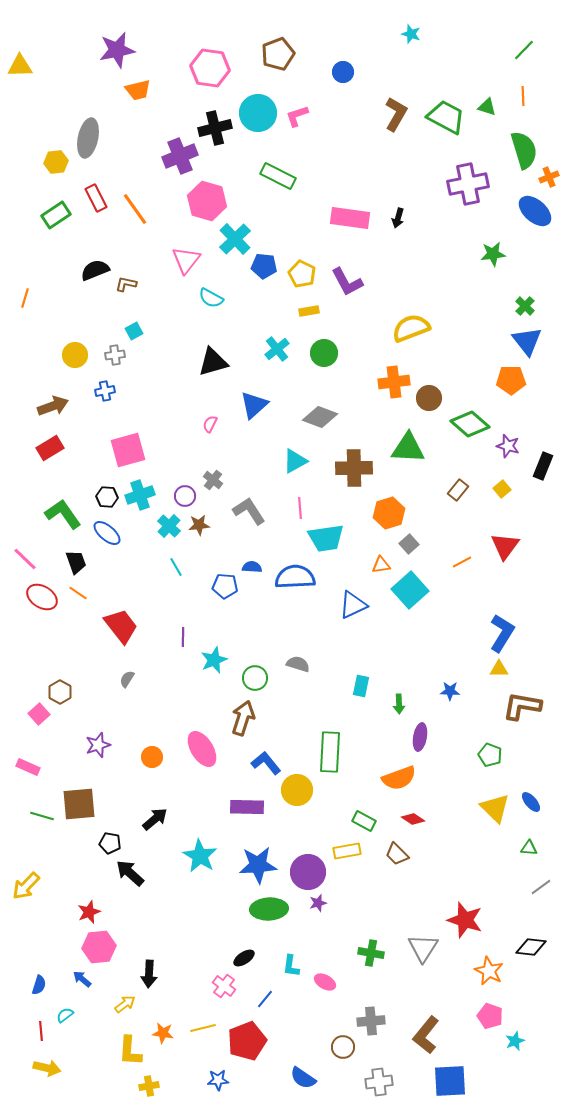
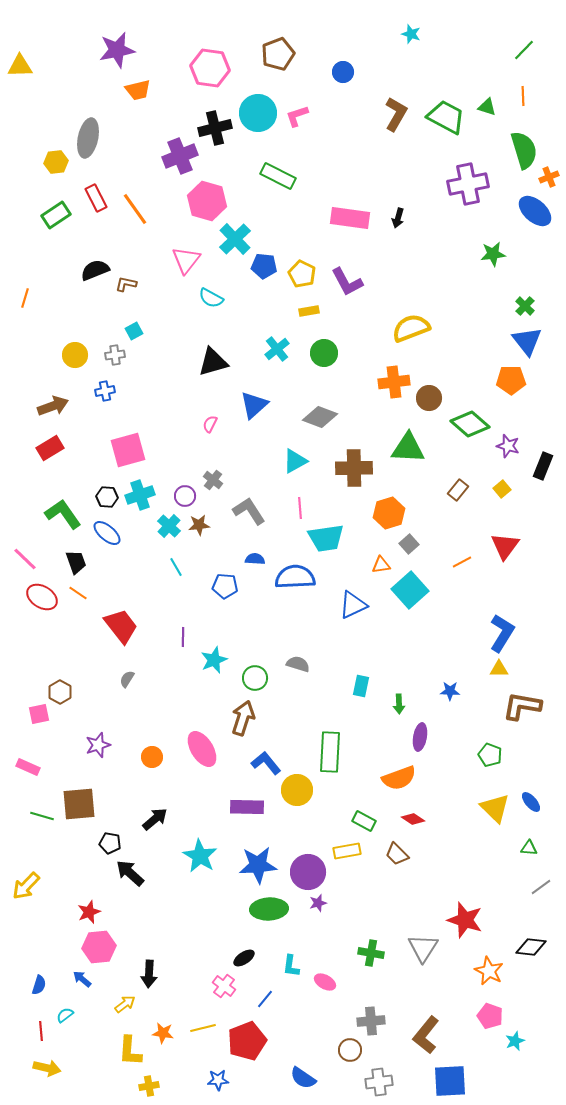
blue semicircle at (252, 567): moved 3 px right, 8 px up
pink square at (39, 714): rotated 30 degrees clockwise
brown circle at (343, 1047): moved 7 px right, 3 px down
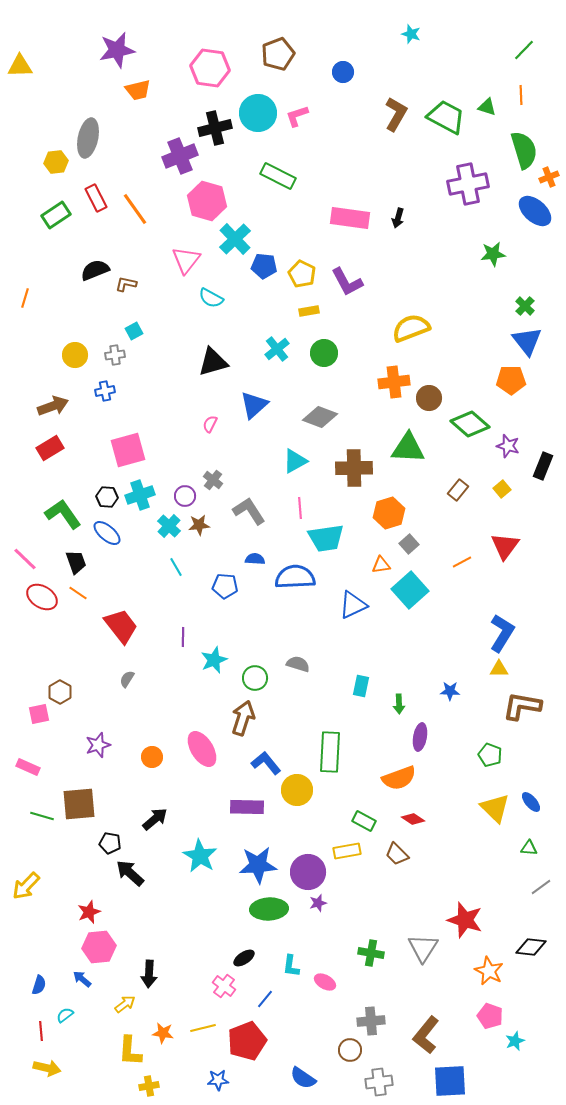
orange line at (523, 96): moved 2 px left, 1 px up
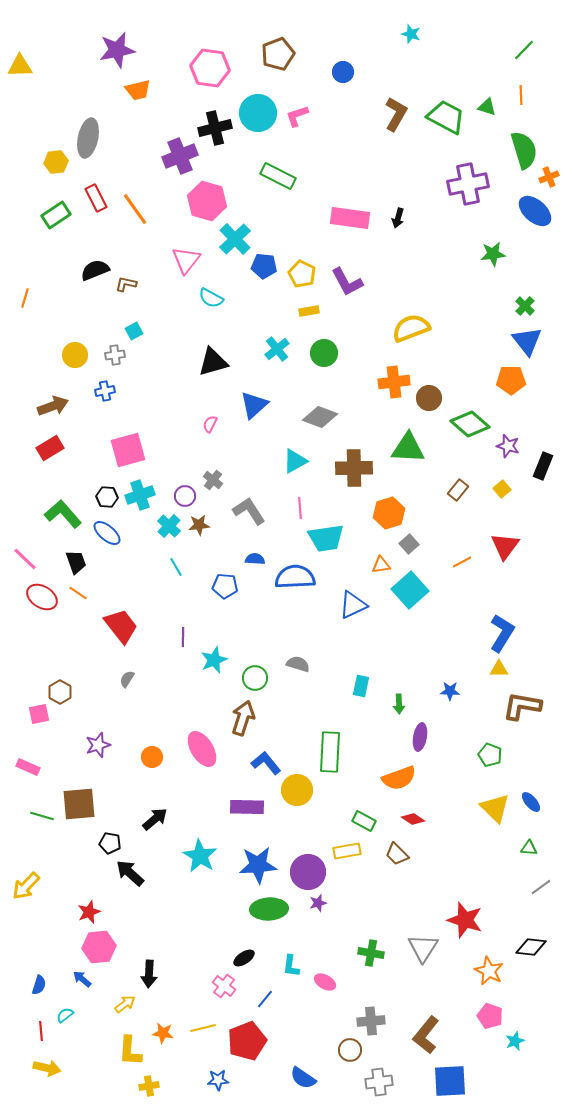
green L-shape at (63, 514): rotated 6 degrees counterclockwise
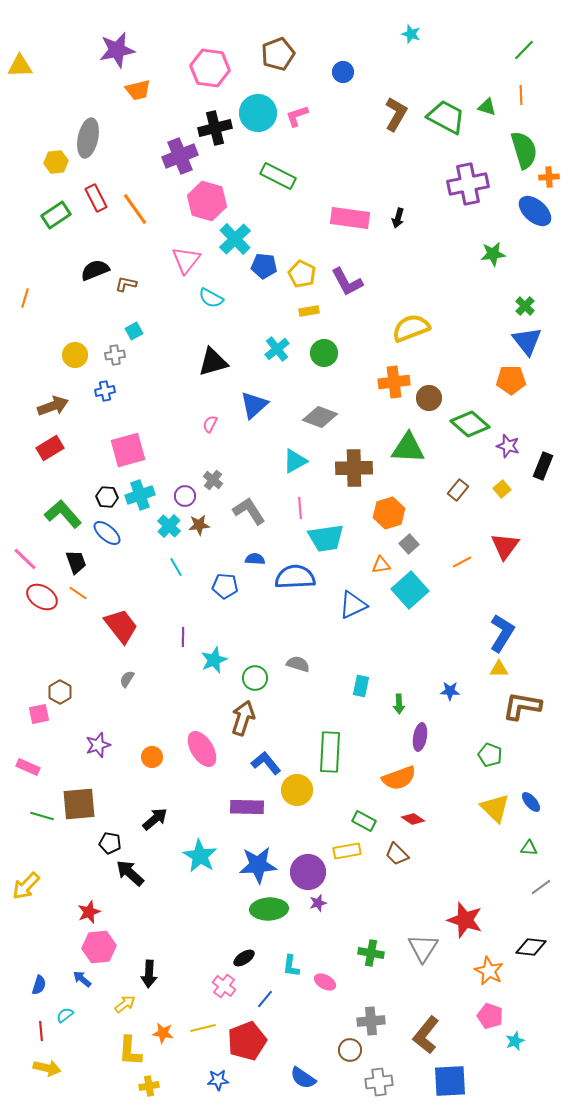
orange cross at (549, 177): rotated 18 degrees clockwise
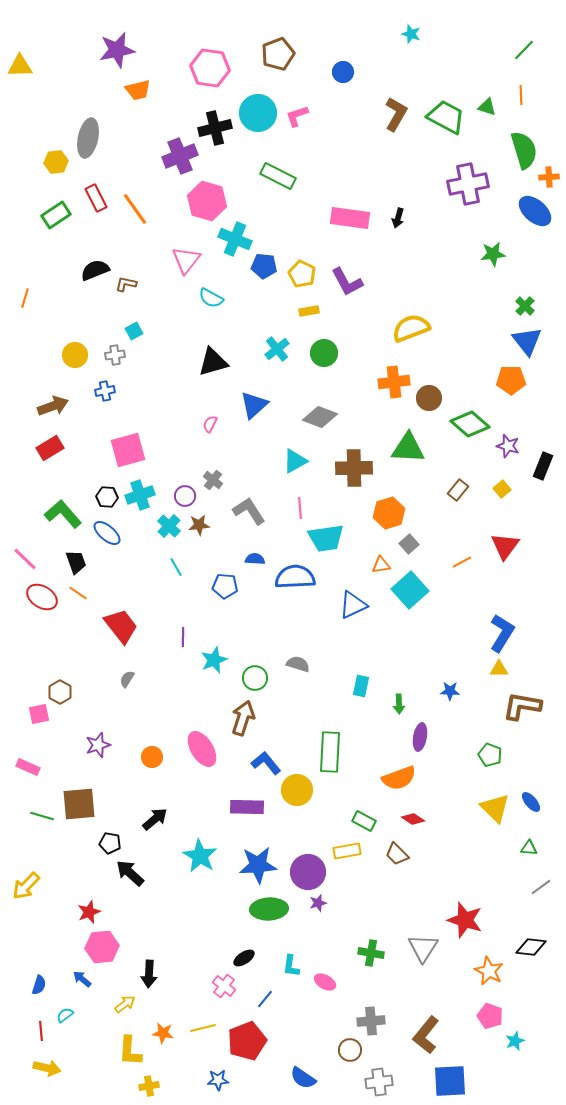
cyan cross at (235, 239): rotated 24 degrees counterclockwise
pink hexagon at (99, 947): moved 3 px right
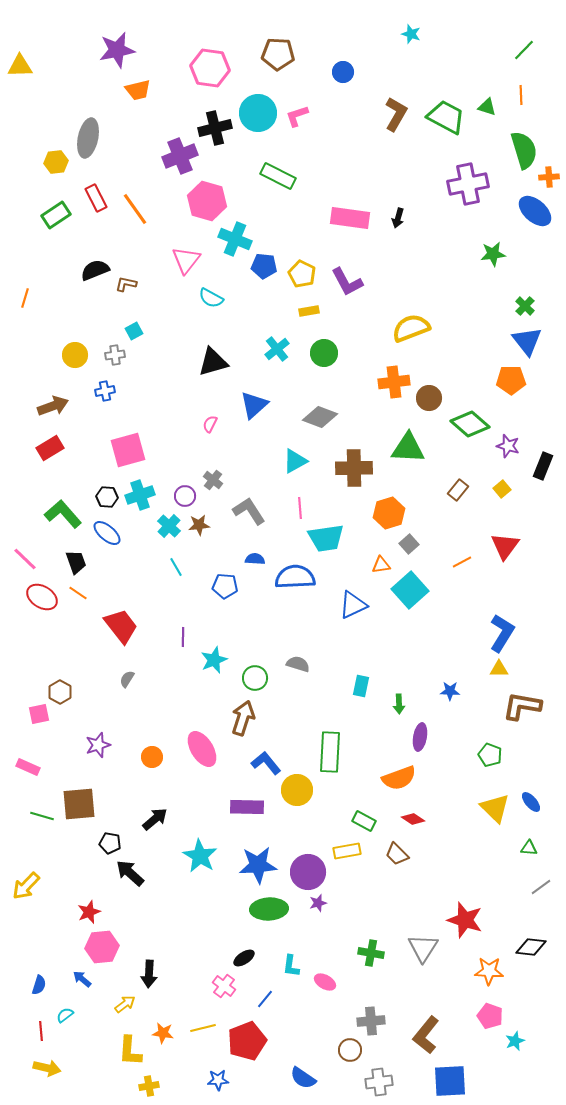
brown pentagon at (278, 54): rotated 24 degrees clockwise
orange star at (489, 971): rotated 24 degrees counterclockwise
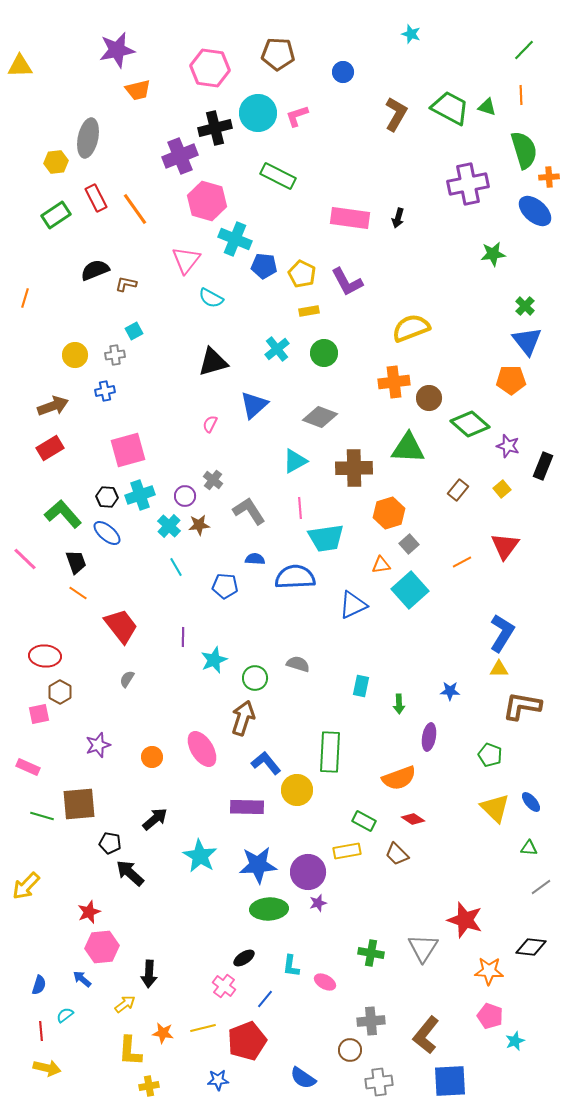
green trapezoid at (446, 117): moved 4 px right, 9 px up
red ellipse at (42, 597): moved 3 px right, 59 px down; rotated 28 degrees counterclockwise
purple ellipse at (420, 737): moved 9 px right
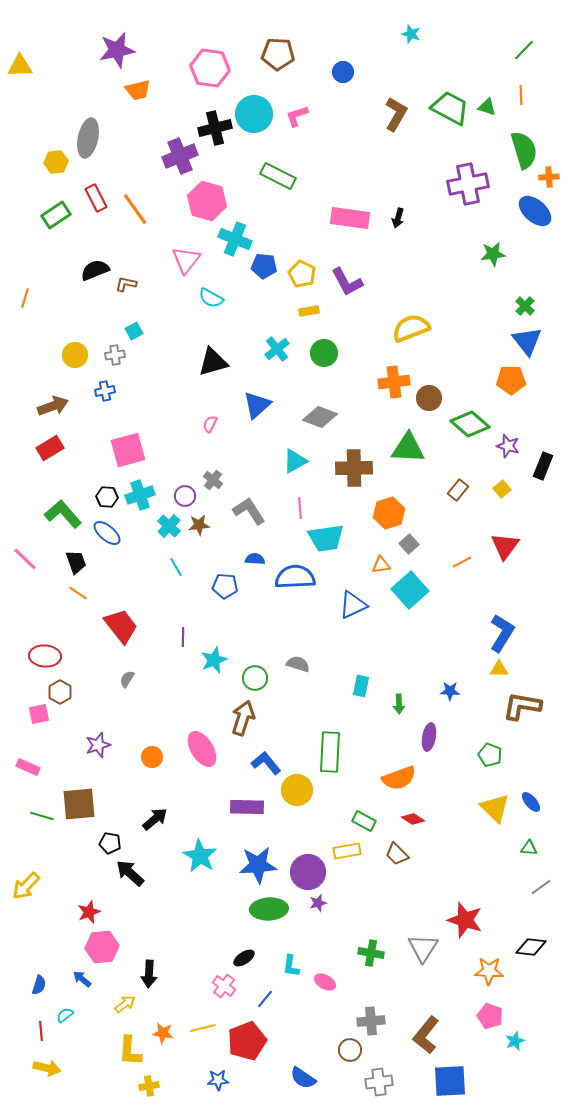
cyan circle at (258, 113): moved 4 px left, 1 px down
blue triangle at (254, 405): moved 3 px right
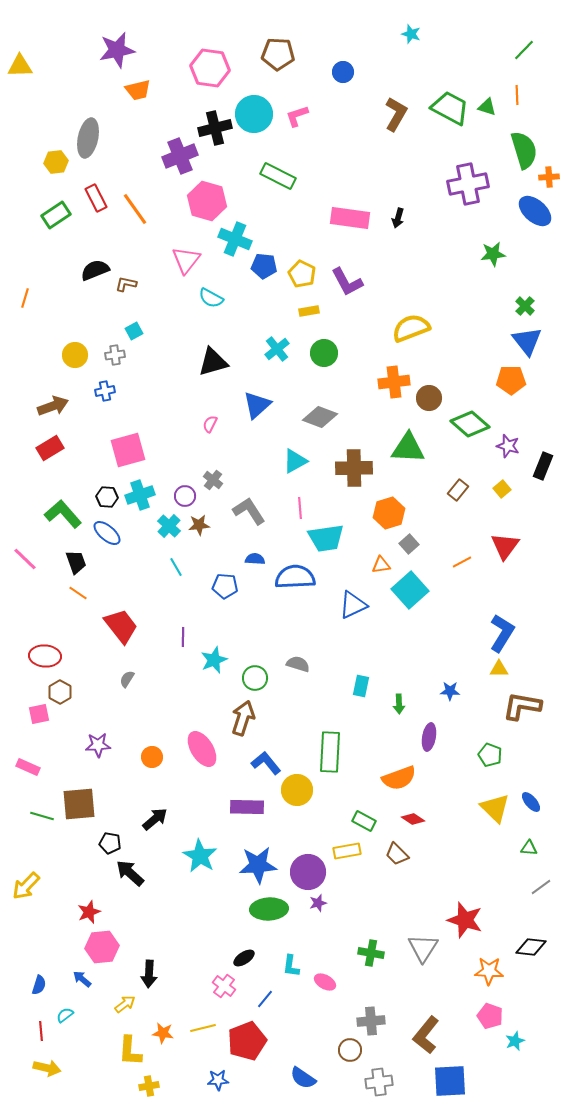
orange line at (521, 95): moved 4 px left
purple star at (98, 745): rotated 15 degrees clockwise
